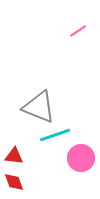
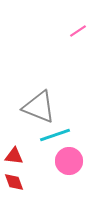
pink circle: moved 12 px left, 3 px down
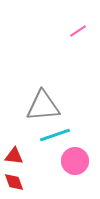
gray triangle: moved 4 px right, 1 px up; rotated 27 degrees counterclockwise
pink circle: moved 6 px right
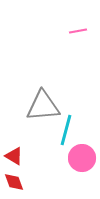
pink line: rotated 24 degrees clockwise
cyan line: moved 11 px right, 5 px up; rotated 56 degrees counterclockwise
red triangle: rotated 24 degrees clockwise
pink circle: moved 7 px right, 3 px up
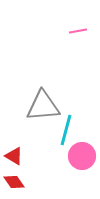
pink circle: moved 2 px up
red diamond: rotated 15 degrees counterclockwise
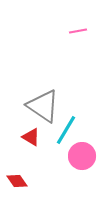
gray triangle: rotated 39 degrees clockwise
cyan line: rotated 16 degrees clockwise
red triangle: moved 17 px right, 19 px up
red diamond: moved 3 px right, 1 px up
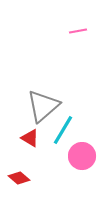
gray triangle: rotated 45 degrees clockwise
cyan line: moved 3 px left
red triangle: moved 1 px left, 1 px down
red diamond: moved 2 px right, 3 px up; rotated 15 degrees counterclockwise
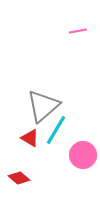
cyan line: moved 7 px left
pink circle: moved 1 px right, 1 px up
